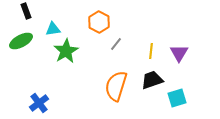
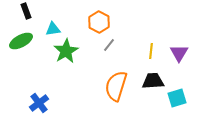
gray line: moved 7 px left, 1 px down
black trapezoid: moved 1 px right, 1 px down; rotated 15 degrees clockwise
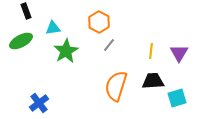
cyan triangle: moved 1 px up
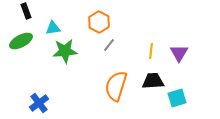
green star: moved 1 px left; rotated 25 degrees clockwise
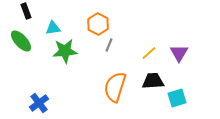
orange hexagon: moved 1 px left, 2 px down
green ellipse: rotated 75 degrees clockwise
gray line: rotated 16 degrees counterclockwise
yellow line: moved 2 px left, 2 px down; rotated 42 degrees clockwise
orange semicircle: moved 1 px left, 1 px down
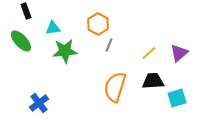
purple triangle: rotated 18 degrees clockwise
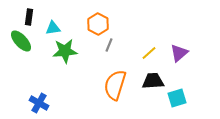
black rectangle: moved 3 px right, 6 px down; rotated 28 degrees clockwise
orange semicircle: moved 2 px up
blue cross: rotated 24 degrees counterclockwise
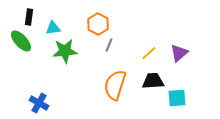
cyan square: rotated 12 degrees clockwise
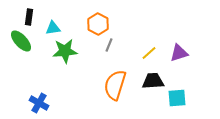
purple triangle: rotated 24 degrees clockwise
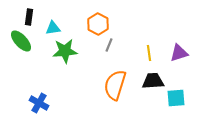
yellow line: rotated 56 degrees counterclockwise
cyan square: moved 1 px left
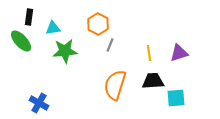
gray line: moved 1 px right
